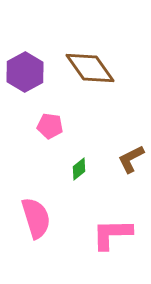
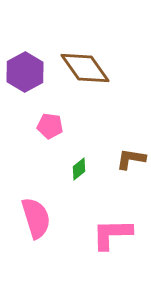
brown diamond: moved 5 px left
brown L-shape: rotated 36 degrees clockwise
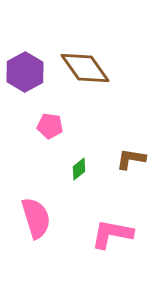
pink L-shape: rotated 12 degrees clockwise
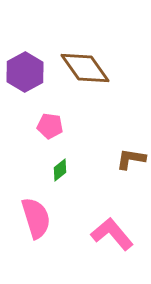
green diamond: moved 19 px left, 1 px down
pink L-shape: rotated 39 degrees clockwise
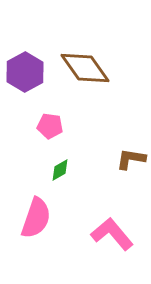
green diamond: rotated 10 degrees clockwise
pink semicircle: rotated 36 degrees clockwise
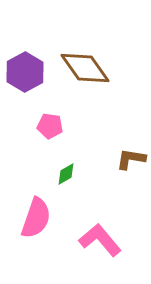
green diamond: moved 6 px right, 4 px down
pink L-shape: moved 12 px left, 6 px down
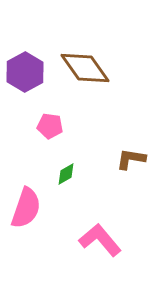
pink semicircle: moved 10 px left, 10 px up
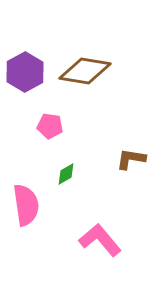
brown diamond: moved 3 px down; rotated 45 degrees counterclockwise
pink semicircle: moved 3 px up; rotated 27 degrees counterclockwise
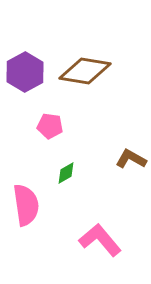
brown L-shape: rotated 20 degrees clockwise
green diamond: moved 1 px up
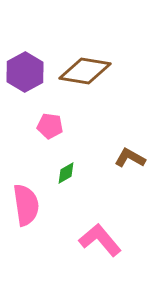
brown L-shape: moved 1 px left, 1 px up
